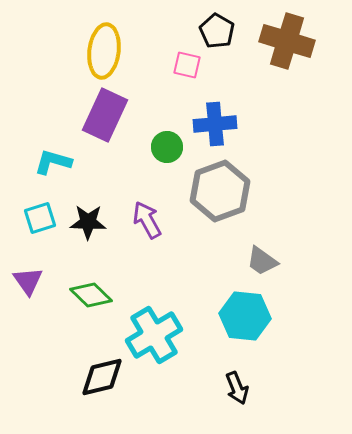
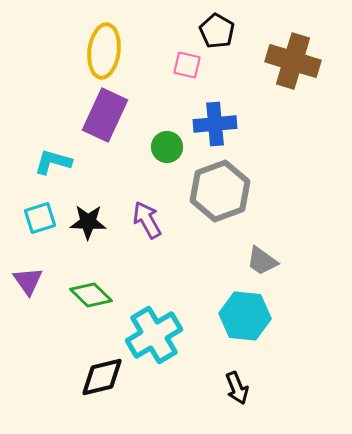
brown cross: moved 6 px right, 20 px down
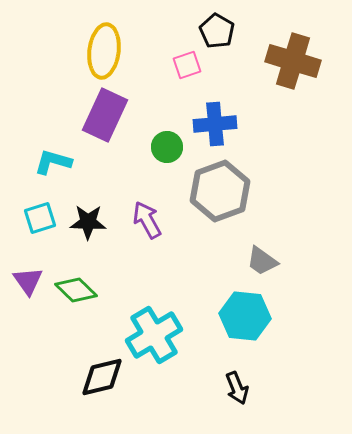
pink square: rotated 32 degrees counterclockwise
green diamond: moved 15 px left, 5 px up
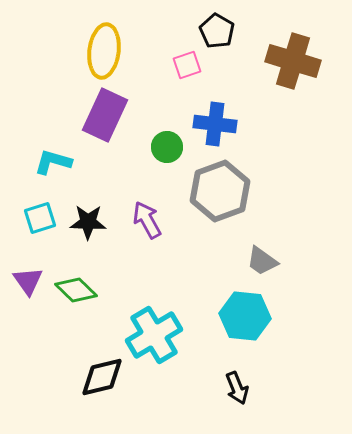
blue cross: rotated 12 degrees clockwise
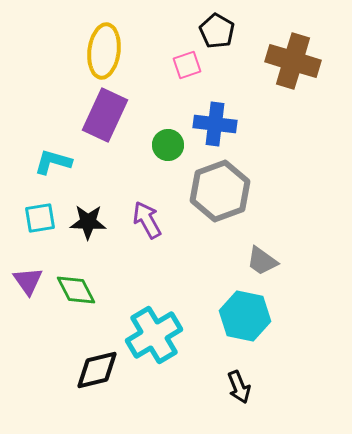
green circle: moved 1 px right, 2 px up
cyan square: rotated 8 degrees clockwise
green diamond: rotated 18 degrees clockwise
cyan hexagon: rotated 6 degrees clockwise
black diamond: moved 5 px left, 7 px up
black arrow: moved 2 px right, 1 px up
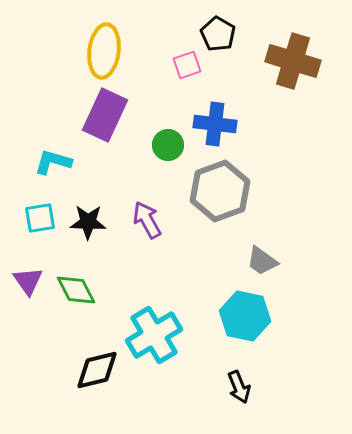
black pentagon: moved 1 px right, 3 px down
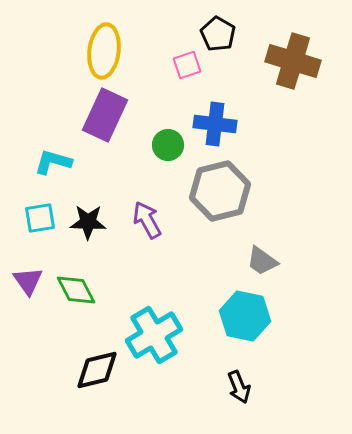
gray hexagon: rotated 6 degrees clockwise
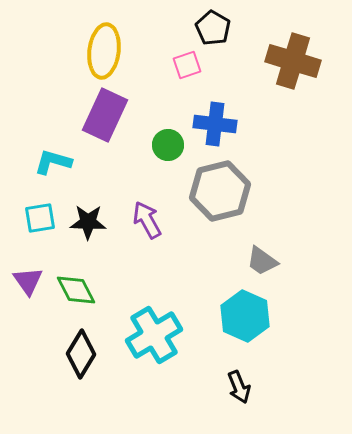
black pentagon: moved 5 px left, 6 px up
cyan hexagon: rotated 12 degrees clockwise
black diamond: moved 16 px left, 16 px up; rotated 45 degrees counterclockwise
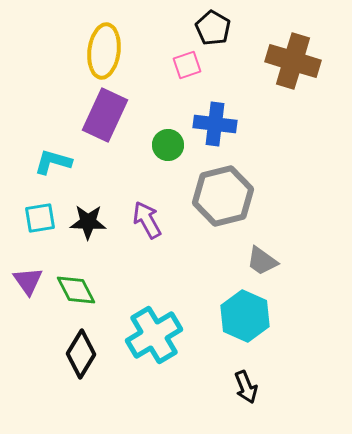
gray hexagon: moved 3 px right, 5 px down
black arrow: moved 7 px right
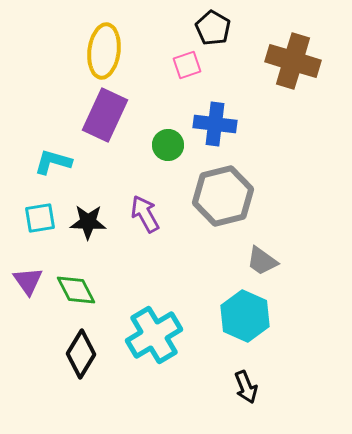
purple arrow: moved 2 px left, 6 px up
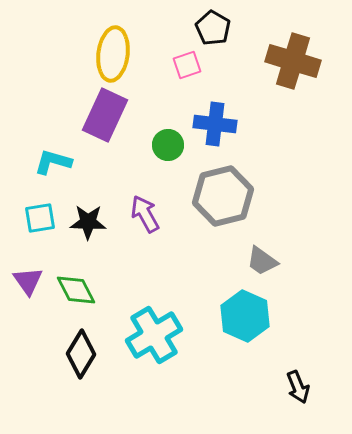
yellow ellipse: moved 9 px right, 3 px down
black arrow: moved 52 px right
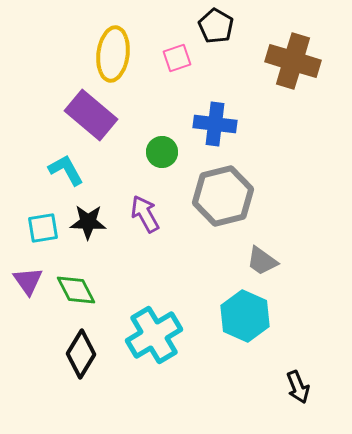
black pentagon: moved 3 px right, 2 px up
pink square: moved 10 px left, 7 px up
purple rectangle: moved 14 px left; rotated 75 degrees counterclockwise
green circle: moved 6 px left, 7 px down
cyan L-shape: moved 13 px right, 8 px down; rotated 45 degrees clockwise
cyan square: moved 3 px right, 10 px down
